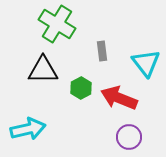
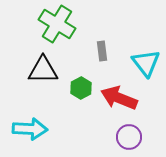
cyan arrow: moved 2 px right; rotated 16 degrees clockwise
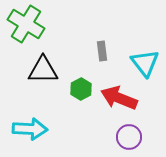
green cross: moved 31 px left
cyan triangle: moved 1 px left
green hexagon: moved 1 px down
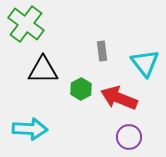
green cross: rotated 6 degrees clockwise
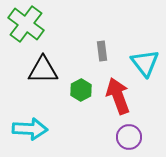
green hexagon: moved 1 px down
red arrow: moved 1 px left, 2 px up; rotated 48 degrees clockwise
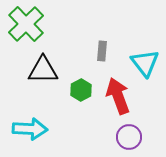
green cross: rotated 9 degrees clockwise
gray rectangle: rotated 12 degrees clockwise
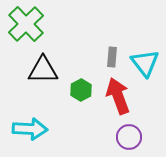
gray rectangle: moved 10 px right, 6 px down
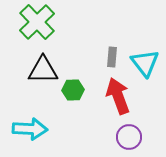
green cross: moved 11 px right, 2 px up
green hexagon: moved 8 px left; rotated 25 degrees clockwise
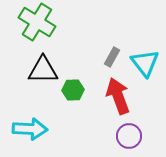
green cross: rotated 15 degrees counterclockwise
gray rectangle: rotated 24 degrees clockwise
purple circle: moved 1 px up
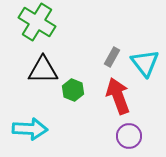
green hexagon: rotated 25 degrees clockwise
